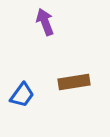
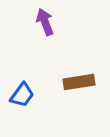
brown rectangle: moved 5 px right
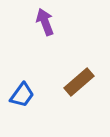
brown rectangle: rotated 32 degrees counterclockwise
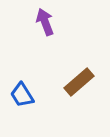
blue trapezoid: rotated 112 degrees clockwise
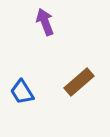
blue trapezoid: moved 3 px up
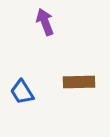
brown rectangle: rotated 40 degrees clockwise
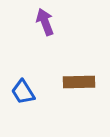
blue trapezoid: moved 1 px right
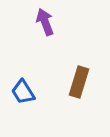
brown rectangle: rotated 72 degrees counterclockwise
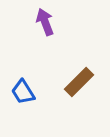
brown rectangle: rotated 28 degrees clockwise
